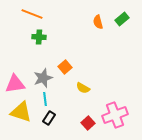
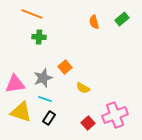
orange semicircle: moved 4 px left
cyan line: rotated 64 degrees counterclockwise
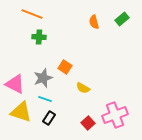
orange square: rotated 16 degrees counterclockwise
pink triangle: rotated 35 degrees clockwise
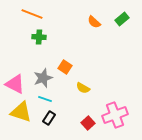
orange semicircle: rotated 32 degrees counterclockwise
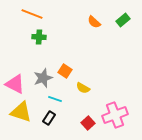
green rectangle: moved 1 px right, 1 px down
orange square: moved 4 px down
cyan line: moved 10 px right
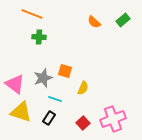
orange square: rotated 16 degrees counterclockwise
pink triangle: rotated 10 degrees clockwise
yellow semicircle: rotated 96 degrees counterclockwise
pink cross: moved 2 px left, 4 px down
red square: moved 5 px left
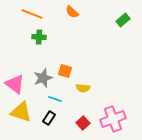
orange semicircle: moved 22 px left, 10 px up
yellow semicircle: rotated 72 degrees clockwise
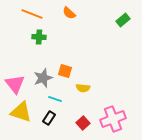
orange semicircle: moved 3 px left, 1 px down
pink triangle: rotated 15 degrees clockwise
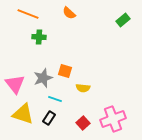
orange line: moved 4 px left
yellow triangle: moved 2 px right, 2 px down
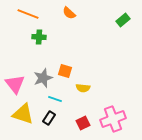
red square: rotated 16 degrees clockwise
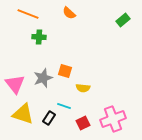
cyan line: moved 9 px right, 7 px down
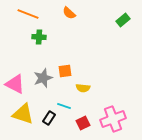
orange square: rotated 24 degrees counterclockwise
pink triangle: rotated 25 degrees counterclockwise
